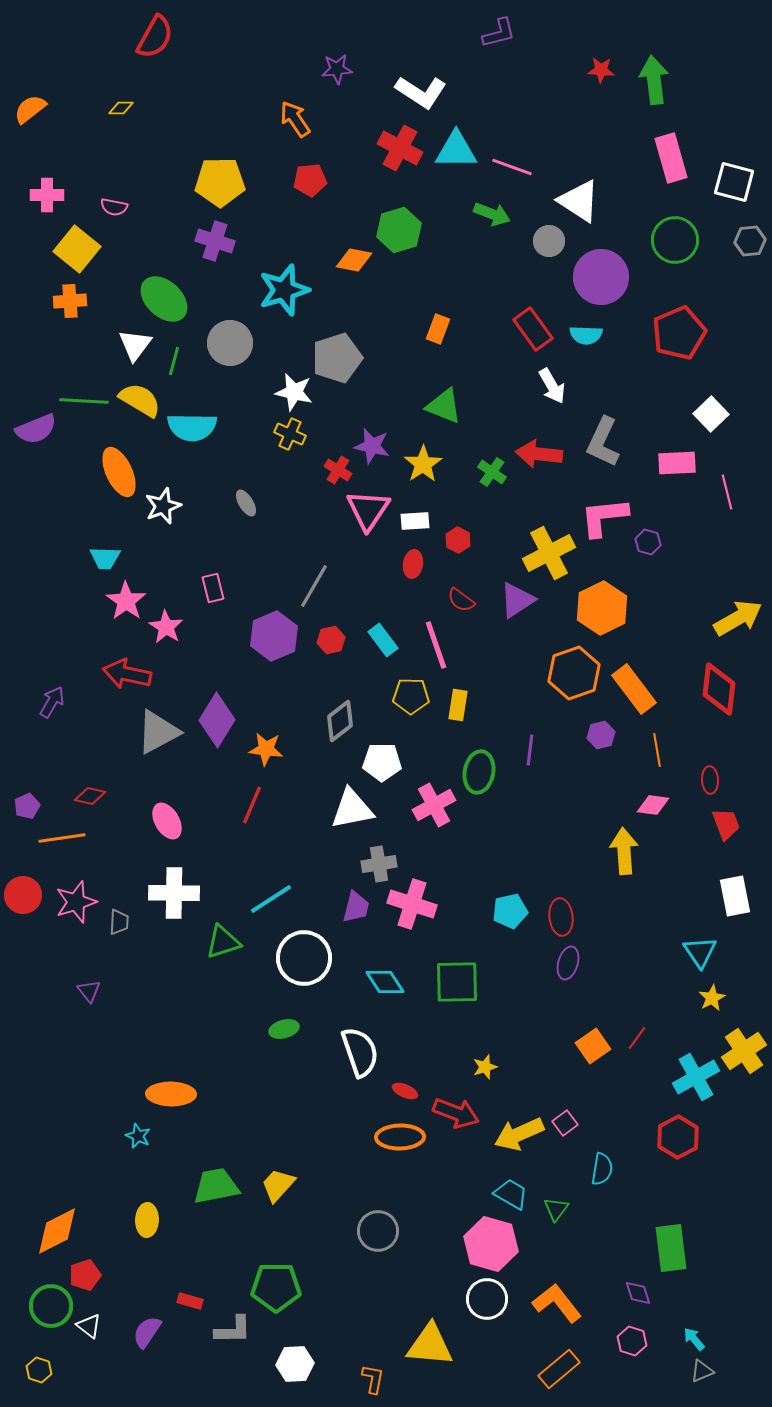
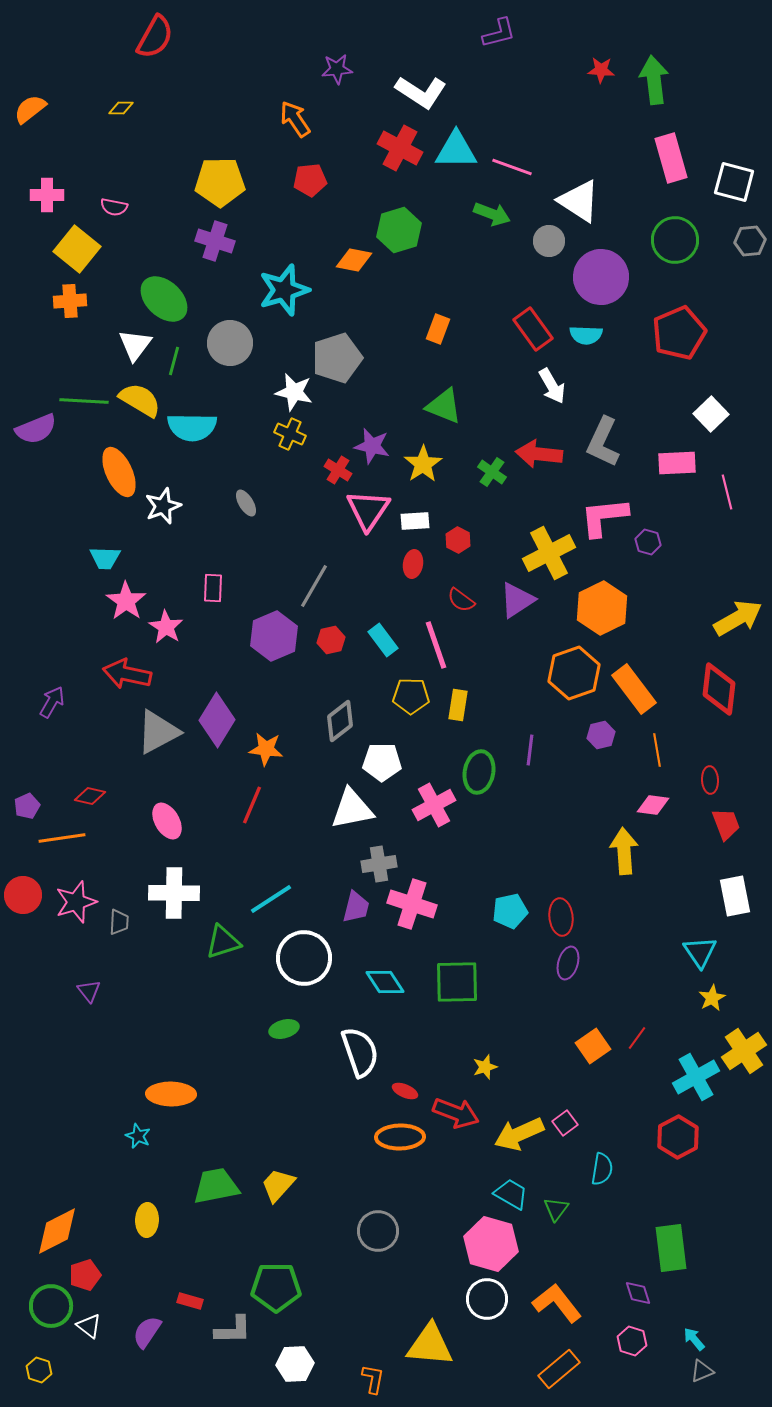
pink rectangle at (213, 588): rotated 16 degrees clockwise
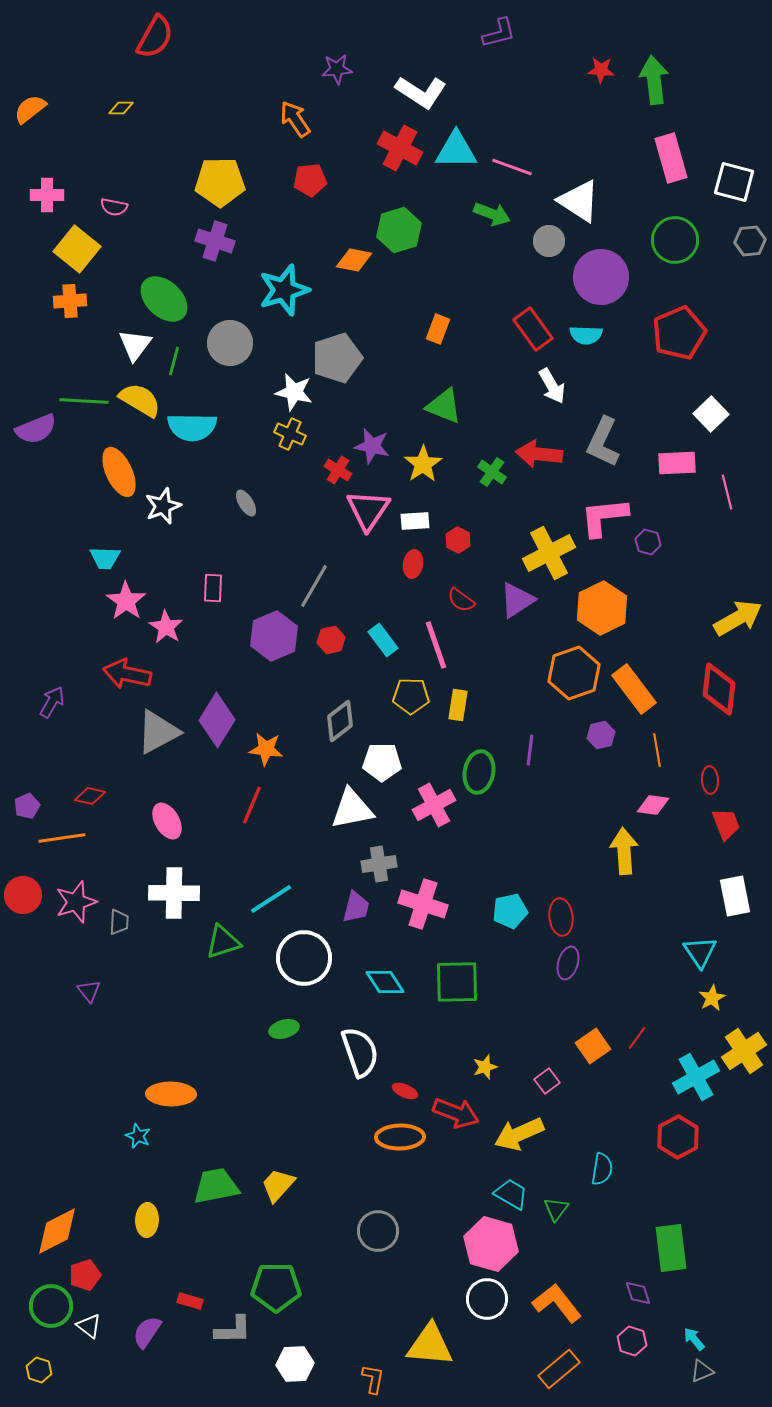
pink cross at (412, 904): moved 11 px right
pink square at (565, 1123): moved 18 px left, 42 px up
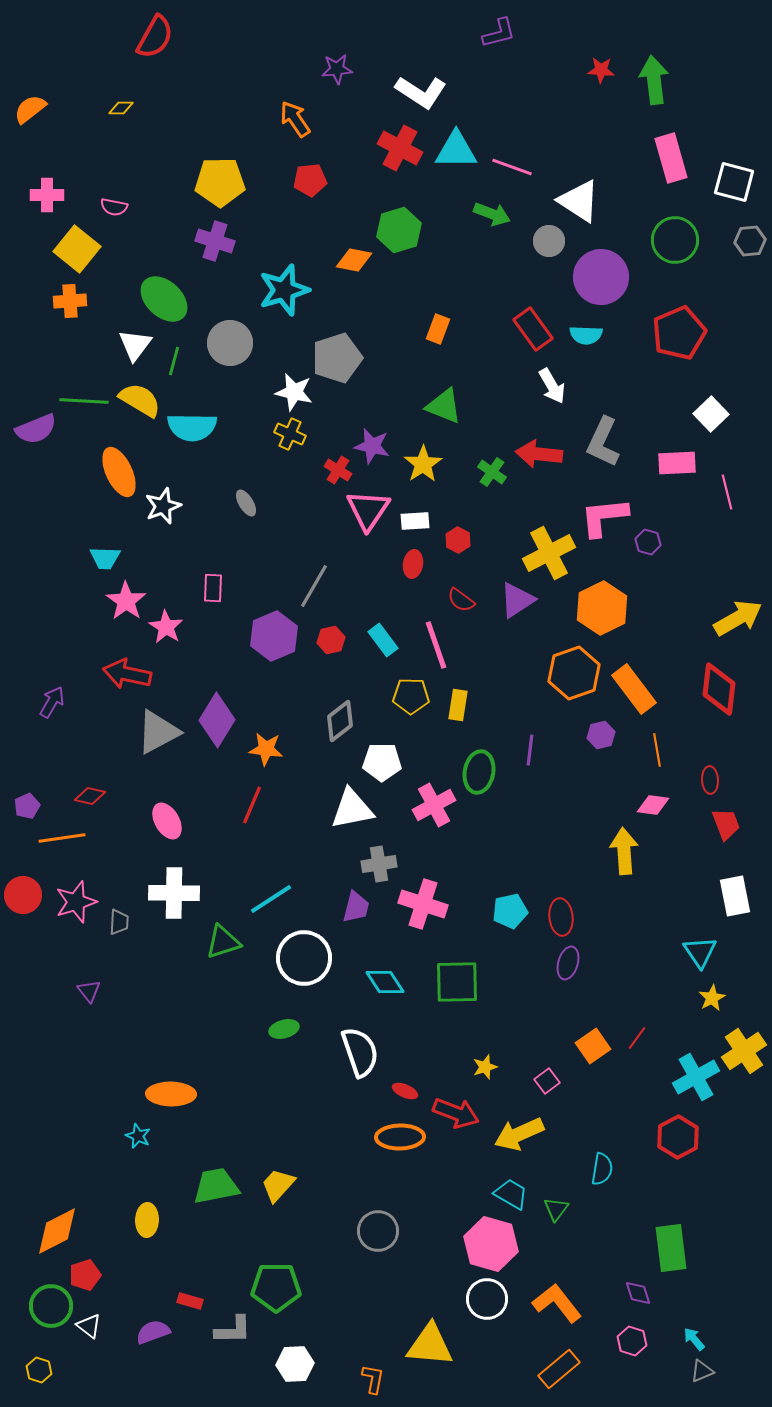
purple semicircle at (147, 1332): moved 6 px right; rotated 36 degrees clockwise
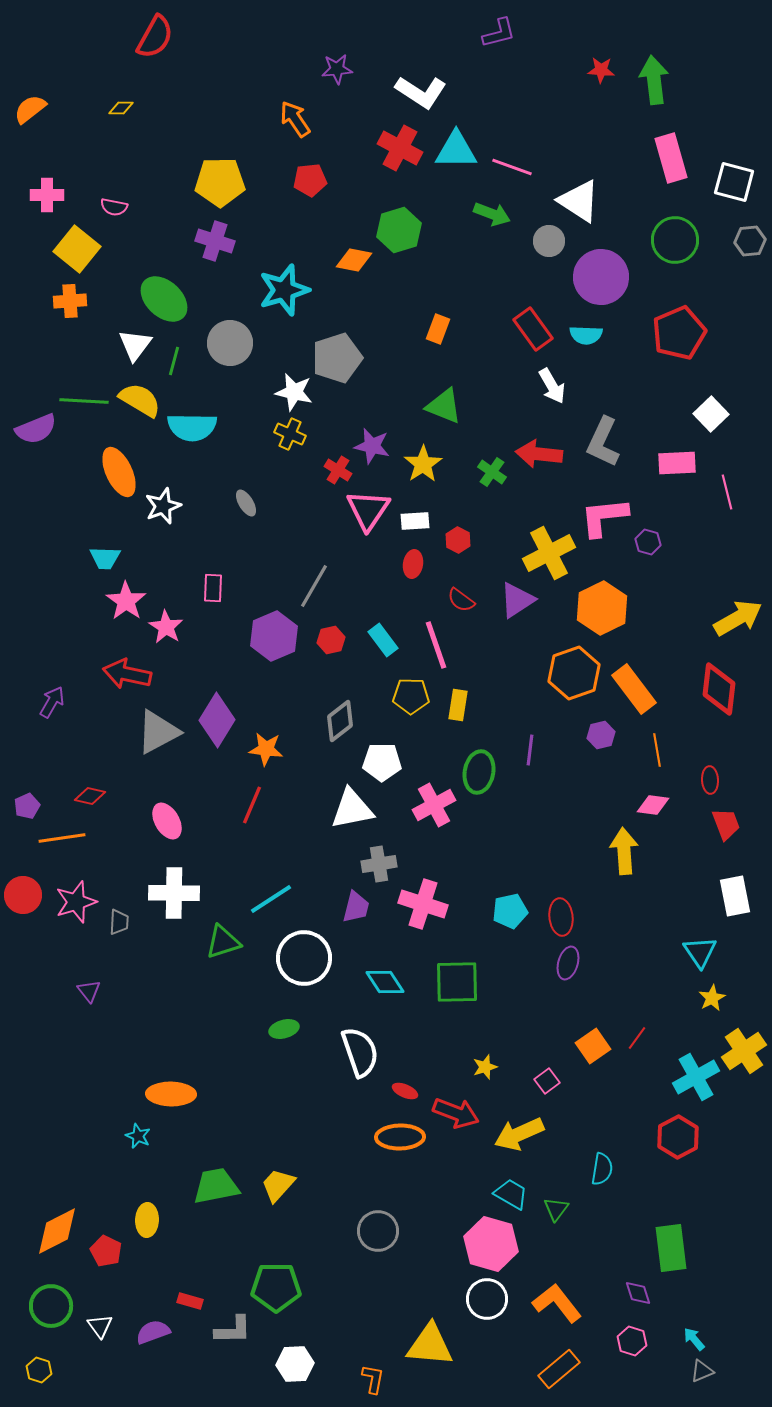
red pentagon at (85, 1275): moved 21 px right, 24 px up; rotated 28 degrees counterclockwise
white triangle at (89, 1326): moved 11 px right; rotated 16 degrees clockwise
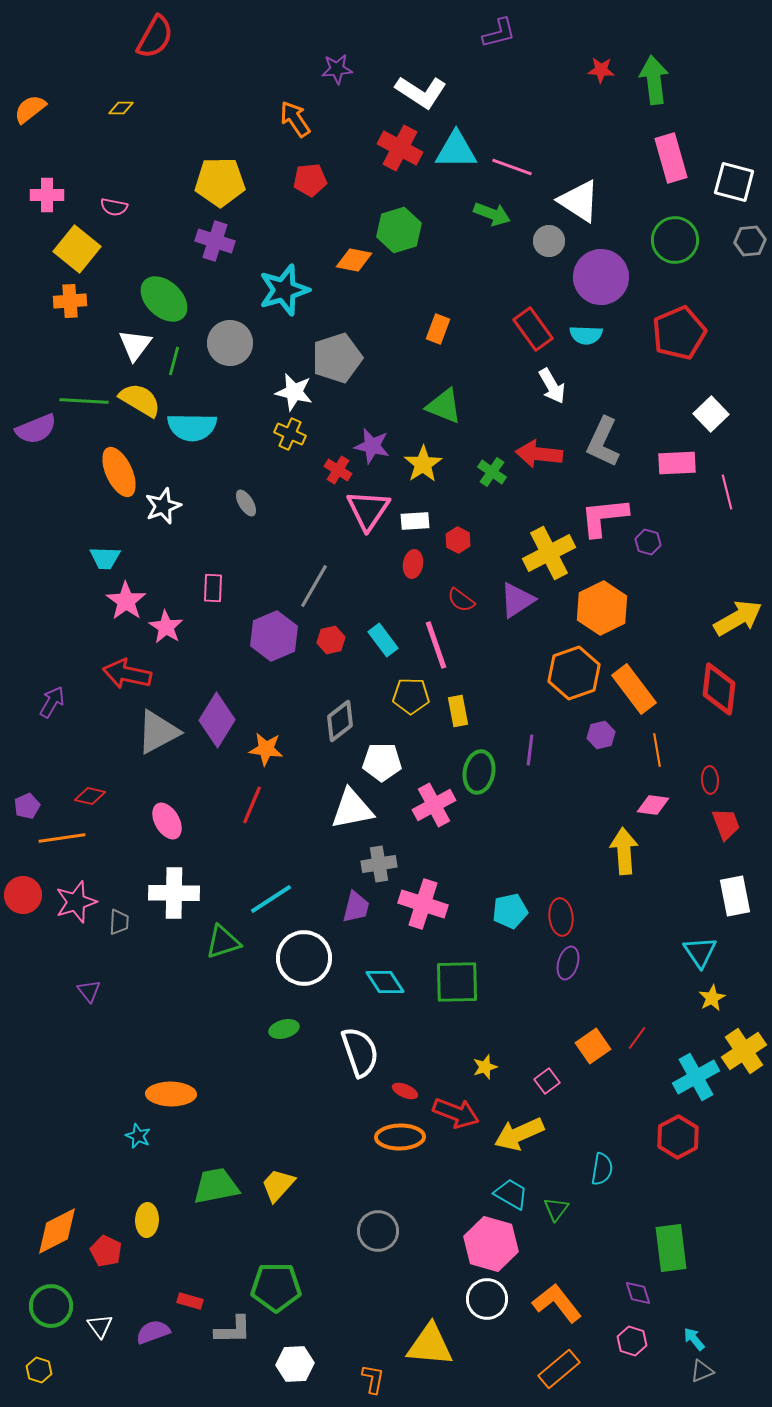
yellow rectangle at (458, 705): moved 6 px down; rotated 20 degrees counterclockwise
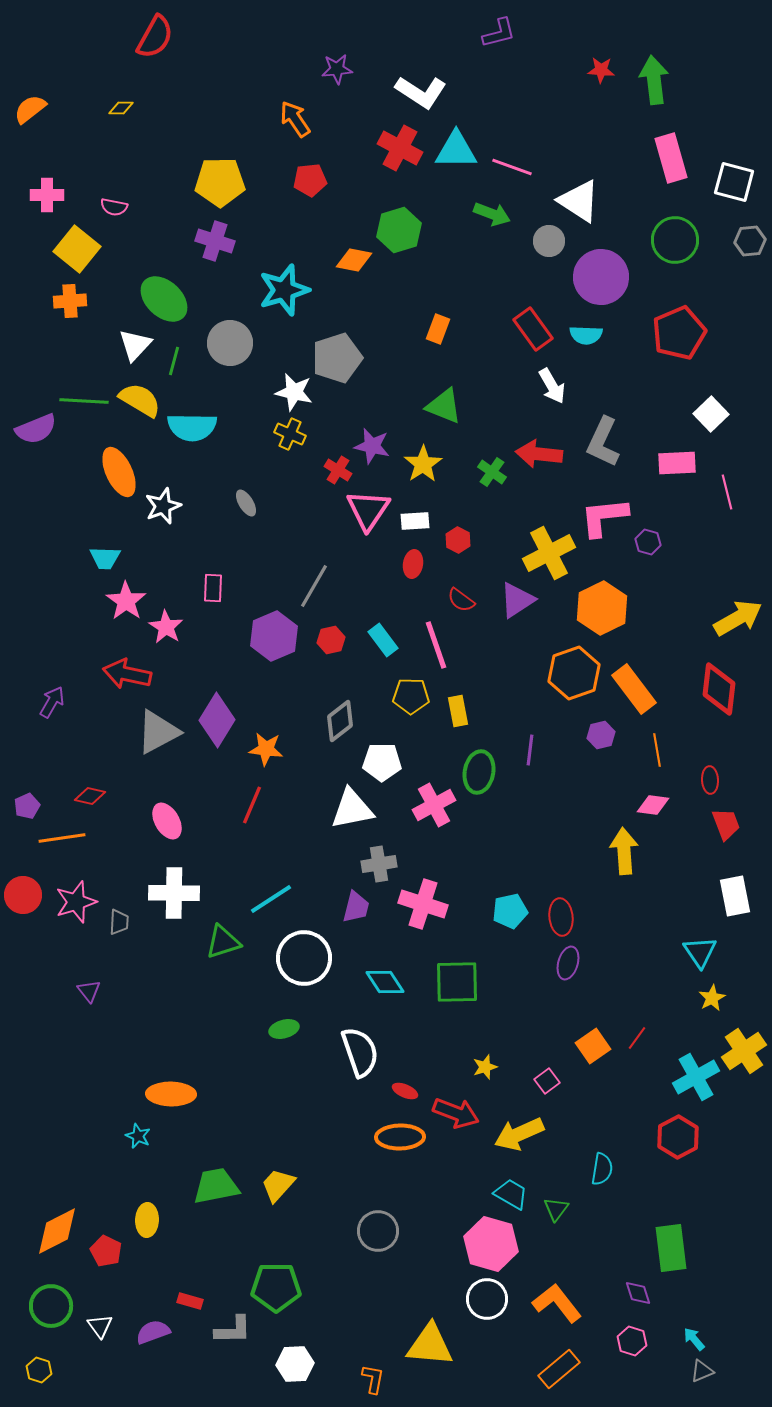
white triangle at (135, 345): rotated 6 degrees clockwise
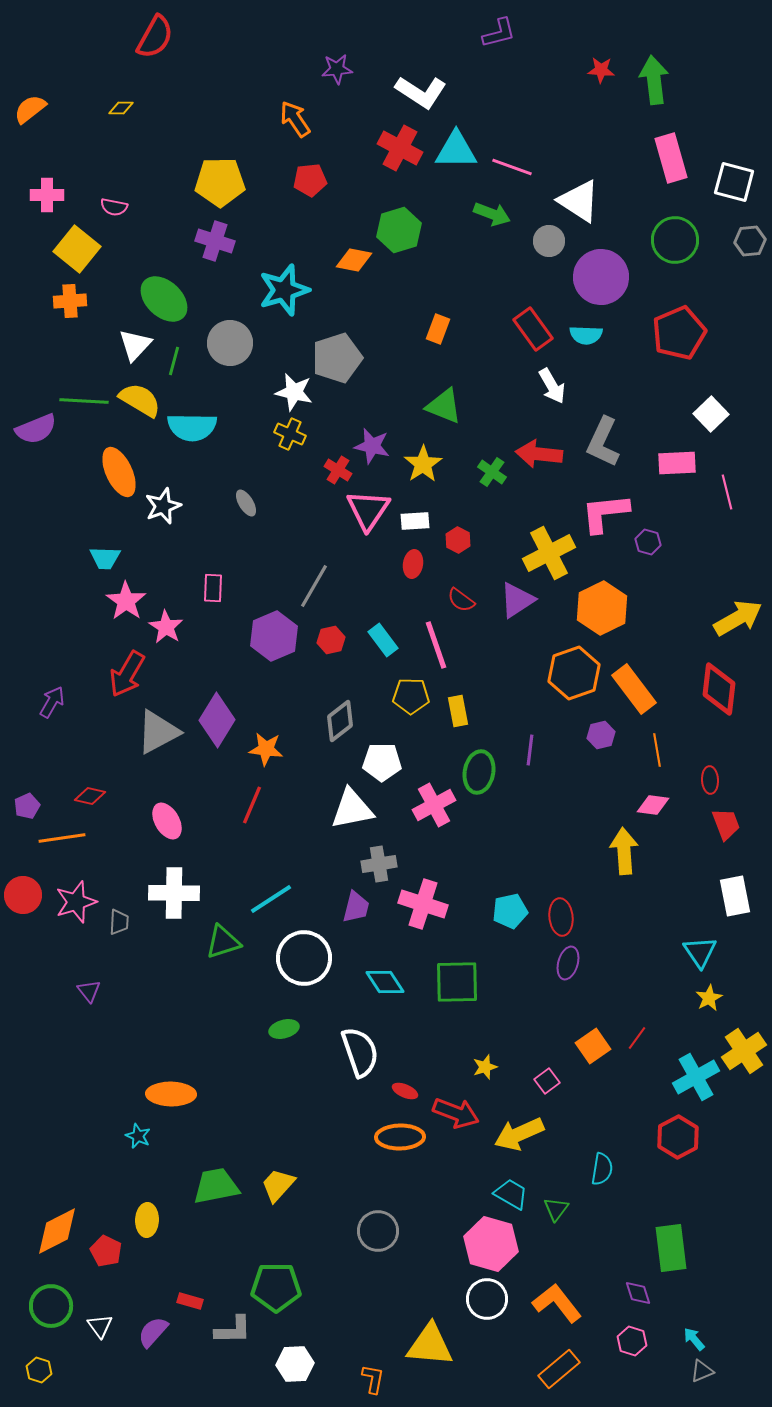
pink L-shape at (604, 517): moved 1 px right, 4 px up
red arrow at (127, 674): rotated 72 degrees counterclockwise
yellow star at (712, 998): moved 3 px left
purple semicircle at (153, 1332): rotated 28 degrees counterclockwise
